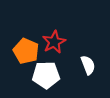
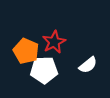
white semicircle: rotated 72 degrees clockwise
white pentagon: moved 2 px left, 5 px up
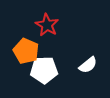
red star: moved 7 px left, 17 px up; rotated 15 degrees counterclockwise
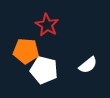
orange pentagon: rotated 20 degrees counterclockwise
white pentagon: rotated 16 degrees clockwise
